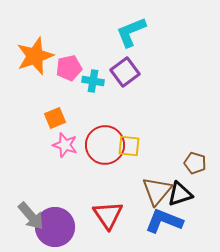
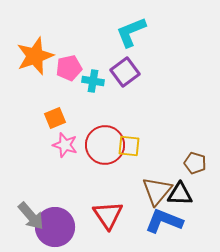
black triangle: rotated 20 degrees clockwise
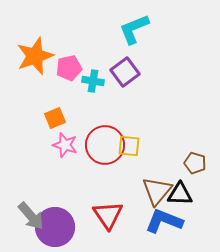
cyan L-shape: moved 3 px right, 3 px up
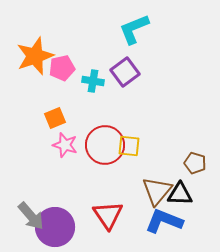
pink pentagon: moved 7 px left
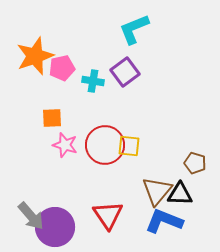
orange square: moved 3 px left; rotated 20 degrees clockwise
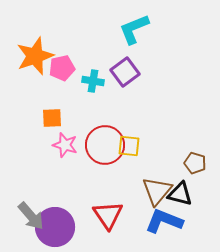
black triangle: rotated 12 degrees clockwise
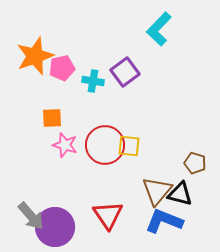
cyan L-shape: moved 25 px right; rotated 24 degrees counterclockwise
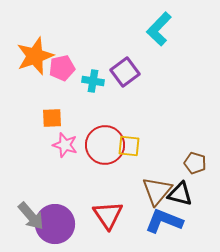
purple circle: moved 3 px up
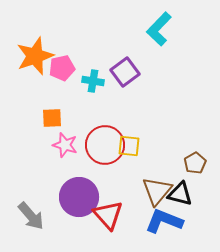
brown pentagon: rotated 25 degrees clockwise
red triangle: rotated 8 degrees counterclockwise
purple circle: moved 24 px right, 27 px up
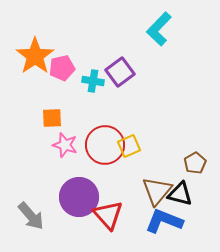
orange star: rotated 15 degrees counterclockwise
purple square: moved 5 px left
yellow square: rotated 30 degrees counterclockwise
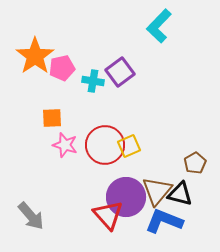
cyan L-shape: moved 3 px up
purple circle: moved 47 px right
